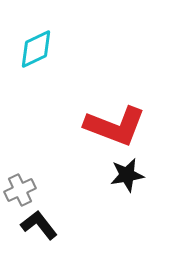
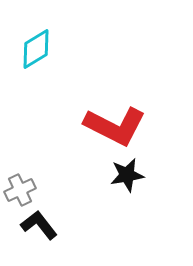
cyan diamond: rotated 6 degrees counterclockwise
red L-shape: rotated 6 degrees clockwise
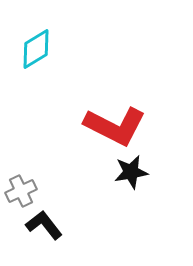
black star: moved 4 px right, 3 px up
gray cross: moved 1 px right, 1 px down
black L-shape: moved 5 px right
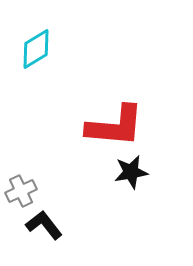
red L-shape: rotated 22 degrees counterclockwise
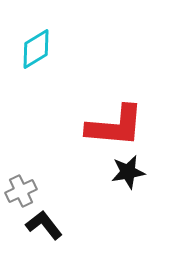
black star: moved 3 px left
